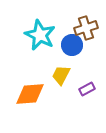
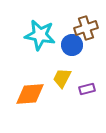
cyan star: rotated 16 degrees counterclockwise
yellow trapezoid: moved 1 px right, 3 px down
purple rectangle: rotated 14 degrees clockwise
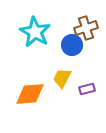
cyan star: moved 5 px left, 3 px up; rotated 20 degrees clockwise
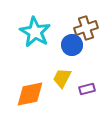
orange diamond: rotated 8 degrees counterclockwise
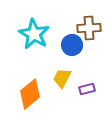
brown cross: moved 3 px right; rotated 15 degrees clockwise
cyan star: moved 1 px left, 2 px down
orange diamond: rotated 28 degrees counterclockwise
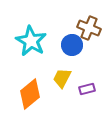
brown cross: rotated 25 degrees clockwise
cyan star: moved 3 px left, 7 px down
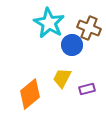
cyan star: moved 18 px right, 18 px up
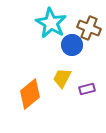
cyan star: moved 2 px right
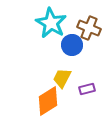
orange diamond: moved 18 px right, 7 px down; rotated 8 degrees clockwise
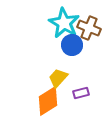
cyan star: moved 13 px right
yellow trapezoid: moved 4 px left; rotated 15 degrees clockwise
purple rectangle: moved 6 px left, 4 px down
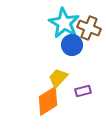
purple rectangle: moved 2 px right, 2 px up
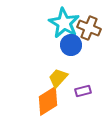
blue circle: moved 1 px left
